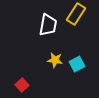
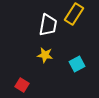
yellow rectangle: moved 2 px left
yellow star: moved 10 px left, 5 px up
red square: rotated 16 degrees counterclockwise
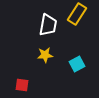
yellow rectangle: moved 3 px right
yellow star: rotated 14 degrees counterclockwise
red square: rotated 24 degrees counterclockwise
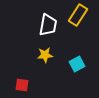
yellow rectangle: moved 1 px right, 1 px down
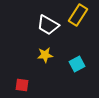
white trapezoid: rotated 110 degrees clockwise
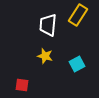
white trapezoid: rotated 65 degrees clockwise
yellow star: moved 1 px down; rotated 21 degrees clockwise
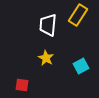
yellow star: moved 1 px right, 2 px down; rotated 14 degrees clockwise
cyan square: moved 4 px right, 2 px down
